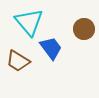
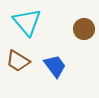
cyan triangle: moved 2 px left
blue trapezoid: moved 4 px right, 18 px down
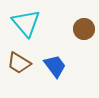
cyan triangle: moved 1 px left, 1 px down
brown trapezoid: moved 1 px right, 2 px down
